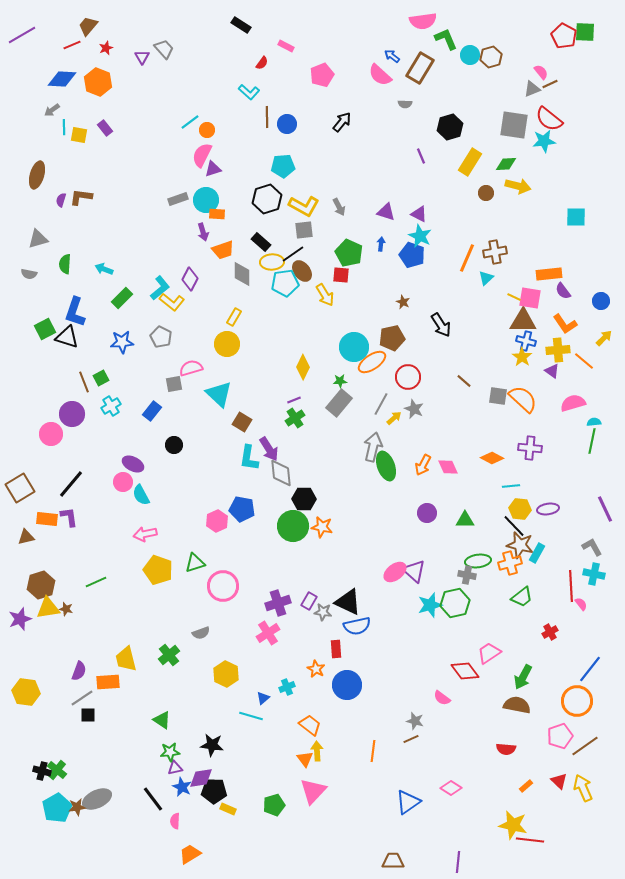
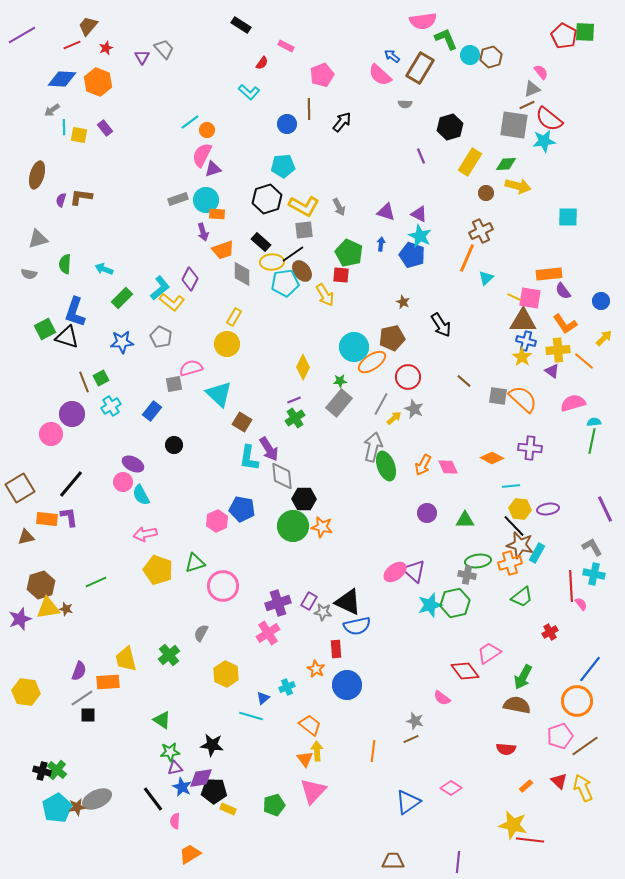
brown line at (550, 84): moved 23 px left, 21 px down
brown line at (267, 117): moved 42 px right, 8 px up
cyan square at (576, 217): moved 8 px left
brown cross at (495, 252): moved 14 px left, 21 px up; rotated 15 degrees counterclockwise
gray diamond at (281, 473): moved 1 px right, 3 px down
gray semicircle at (201, 633): rotated 138 degrees clockwise
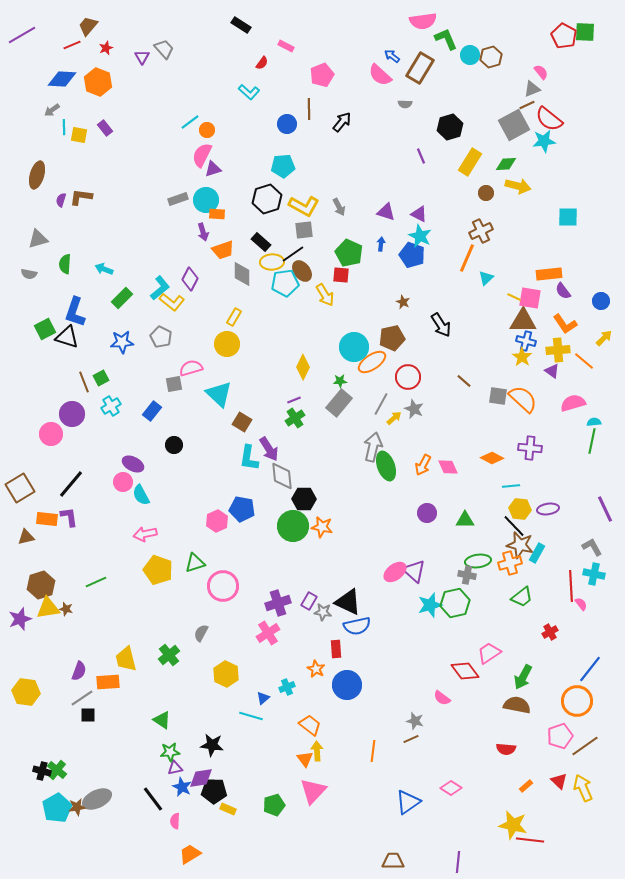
gray square at (514, 125): rotated 36 degrees counterclockwise
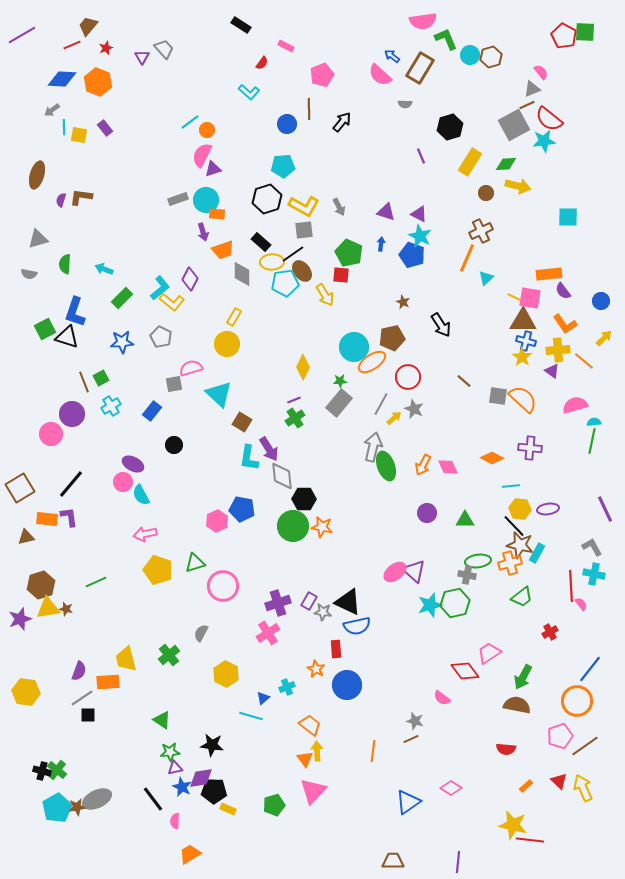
pink semicircle at (573, 403): moved 2 px right, 2 px down
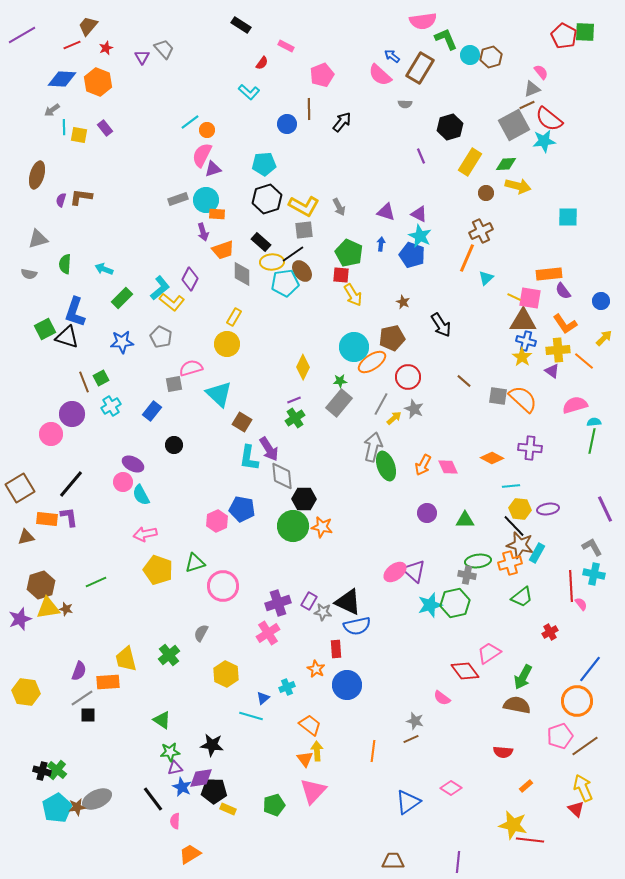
cyan pentagon at (283, 166): moved 19 px left, 2 px up
yellow arrow at (325, 295): moved 28 px right
red semicircle at (506, 749): moved 3 px left, 3 px down
red triangle at (559, 781): moved 17 px right, 28 px down
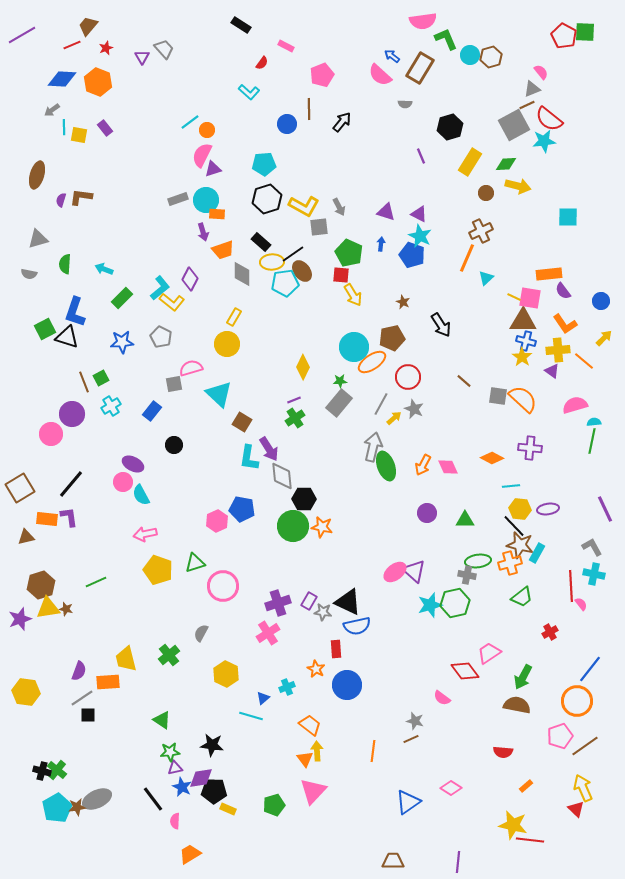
gray square at (304, 230): moved 15 px right, 3 px up
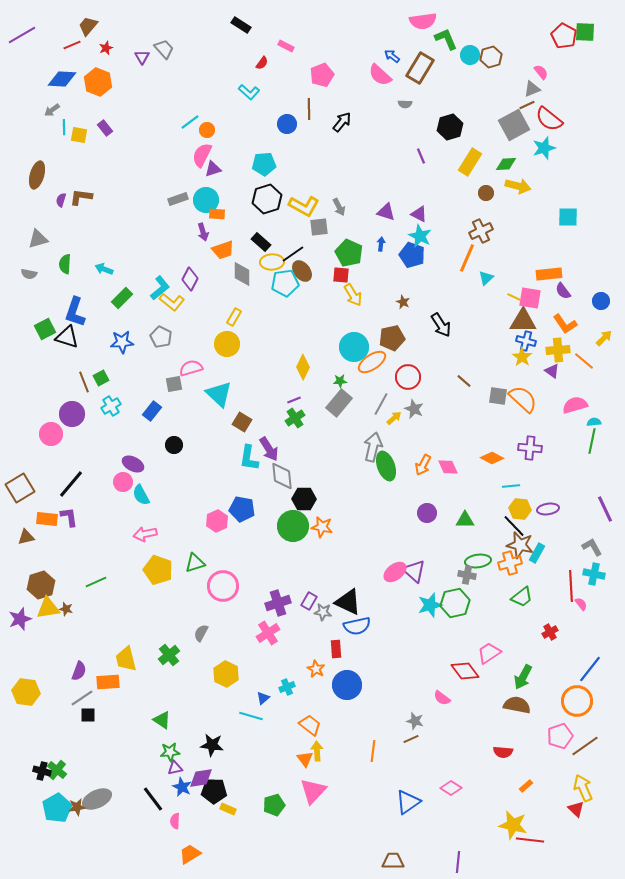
cyan star at (544, 141): moved 7 px down; rotated 10 degrees counterclockwise
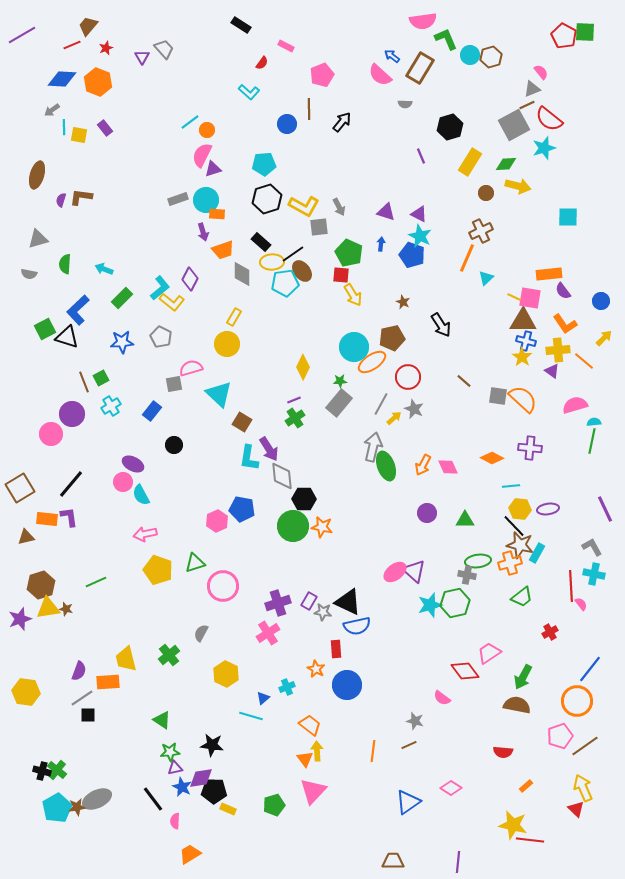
blue L-shape at (75, 312): moved 3 px right, 2 px up; rotated 28 degrees clockwise
brown line at (411, 739): moved 2 px left, 6 px down
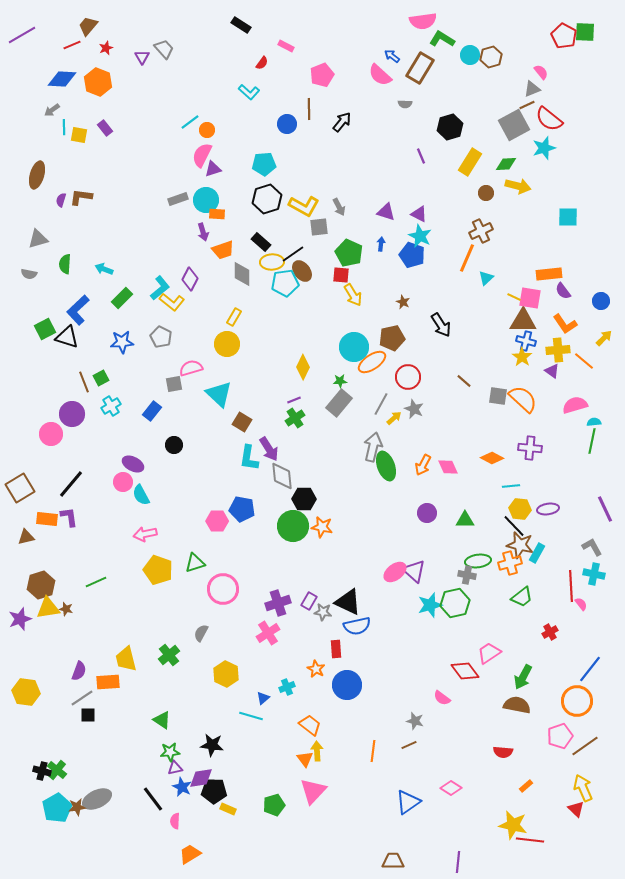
green L-shape at (446, 39): moved 4 px left; rotated 35 degrees counterclockwise
pink hexagon at (217, 521): rotated 25 degrees clockwise
pink circle at (223, 586): moved 3 px down
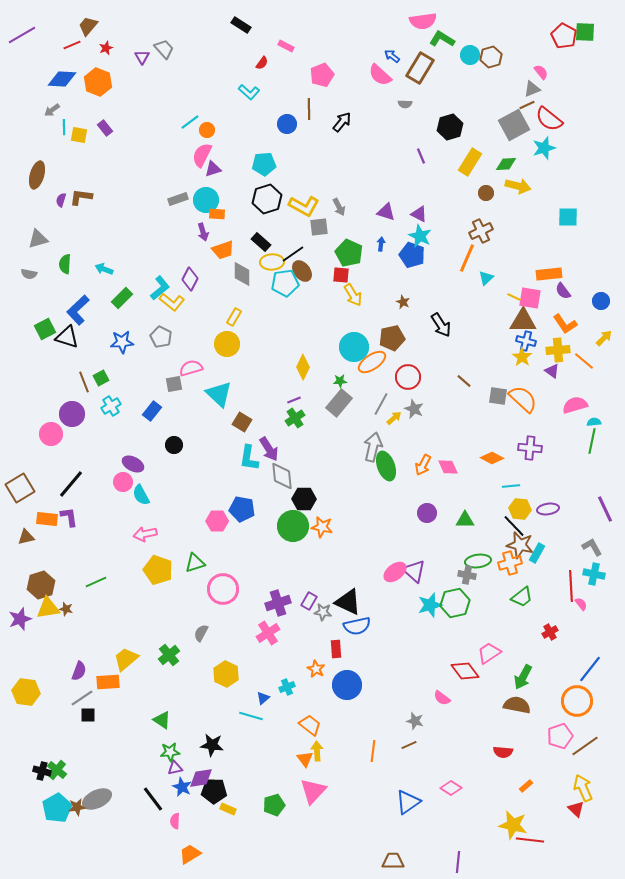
yellow trapezoid at (126, 659): rotated 64 degrees clockwise
